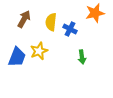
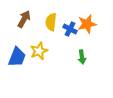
orange star: moved 8 px left, 11 px down
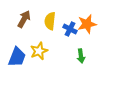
yellow semicircle: moved 1 px left, 1 px up
green arrow: moved 1 px left, 1 px up
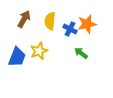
green arrow: moved 3 px up; rotated 136 degrees clockwise
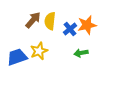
brown arrow: moved 9 px right, 1 px down; rotated 12 degrees clockwise
orange star: moved 1 px down
blue cross: rotated 24 degrees clockwise
green arrow: rotated 48 degrees counterclockwise
blue trapezoid: rotated 130 degrees counterclockwise
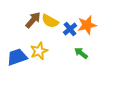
yellow semicircle: rotated 66 degrees counterclockwise
green arrow: rotated 48 degrees clockwise
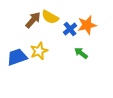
yellow semicircle: moved 4 px up
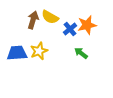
brown arrow: rotated 24 degrees counterclockwise
blue trapezoid: moved 4 px up; rotated 15 degrees clockwise
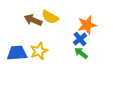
brown arrow: rotated 84 degrees counterclockwise
blue cross: moved 10 px right, 10 px down
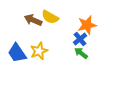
blue trapezoid: rotated 120 degrees counterclockwise
